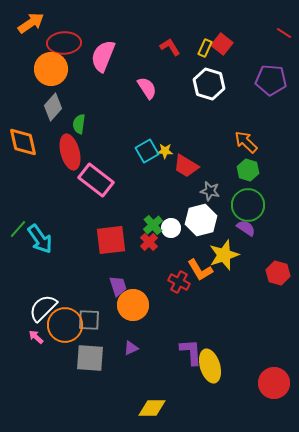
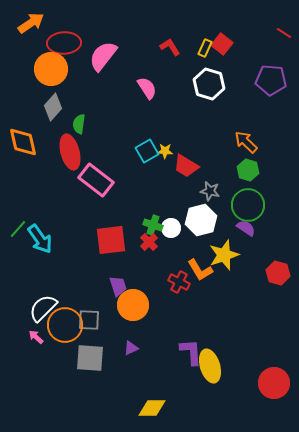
pink semicircle at (103, 56): rotated 16 degrees clockwise
green cross at (153, 225): rotated 30 degrees counterclockwise
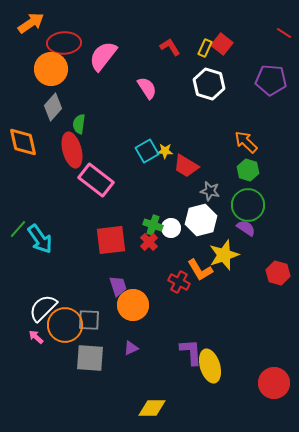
red ellipse at (70, 152): moved 2 px right, 2 px up
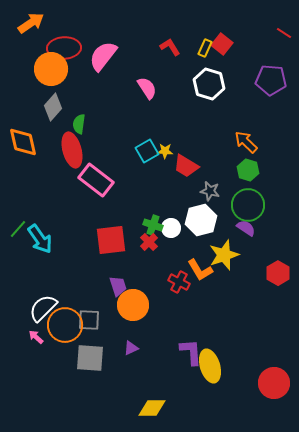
red ellipse at (64, 43): moved 5 px down
red hexagon at (278, 273): rotated 15 degrees clockwise
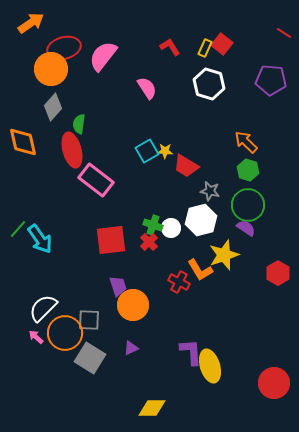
red ellipse at (64, 48): rotated 12 degrees counterclockwise
orange circle at (65, 325): moved 8 px down
gray square at (90, 358): rotated 28 degrees clockwise
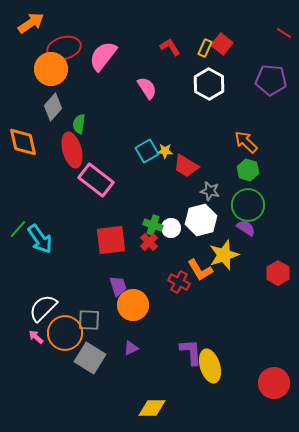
white hexagon at (209, 84): rotated 12 degrees clockwise
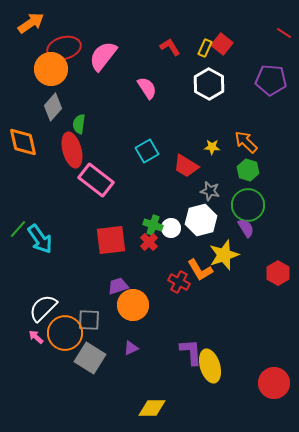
yellow star at (165, 151): moved 47 px right, 4 px up
purple semicircle at (246, 228): rotated 24 degrees clockwise
purple trapezoid at (118, 286): rotated 90 degrees counterclockwise
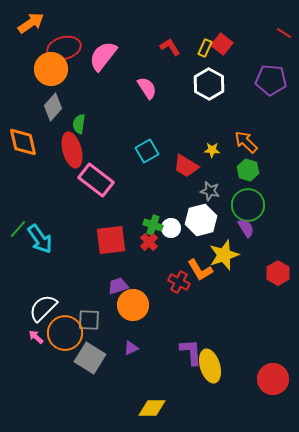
yellow star at (212, 147): moved 3 px down
red circle at (274, 383): moved 1 px left, 4 px up
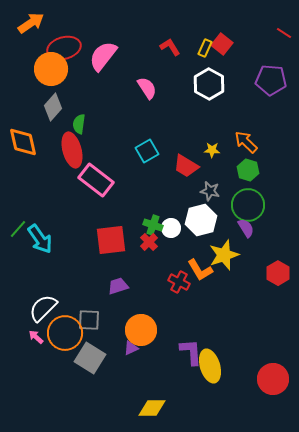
orange circle at (133, 305): moved 8 px right, 25 px down
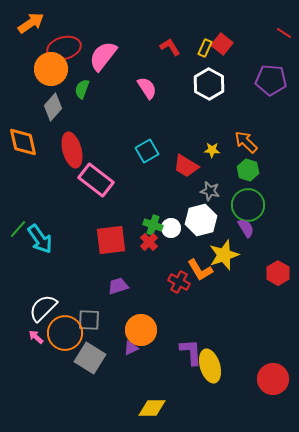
green semicircle at (79, 124): moved 3 px right, 35 px up; rotated 12 degrees clockwise
